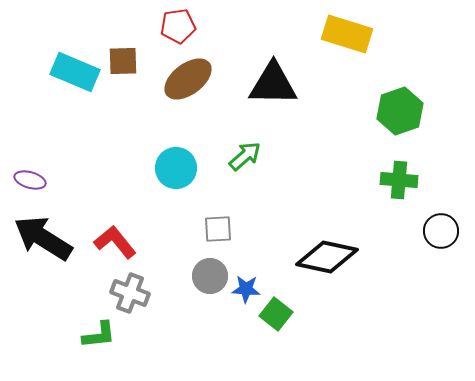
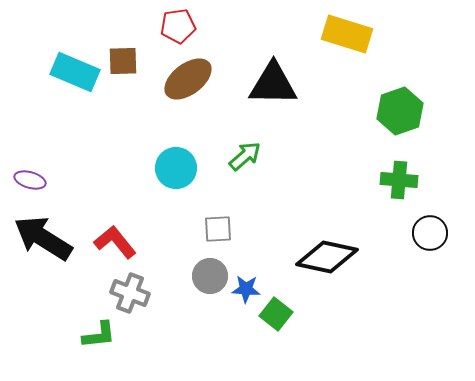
black circle: moved 11 px left, 2 px down
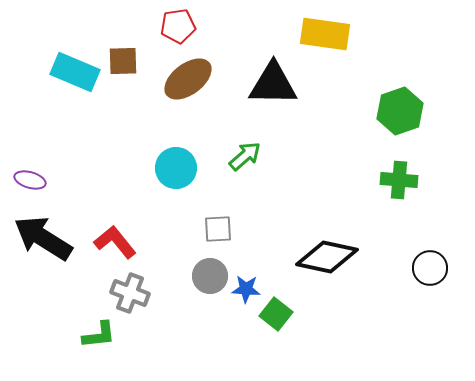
yellow rectangle: moved 22 px left; rotated 9 degrees counterclockwise
black circle: moved 35 px down
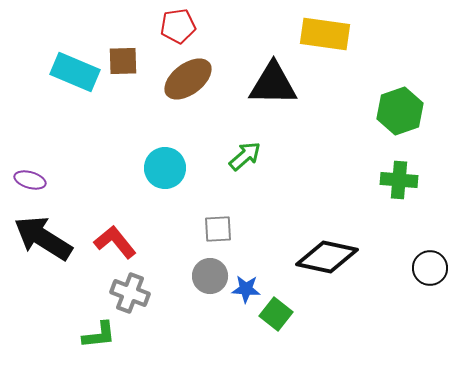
cyan circle: moved 11 px left
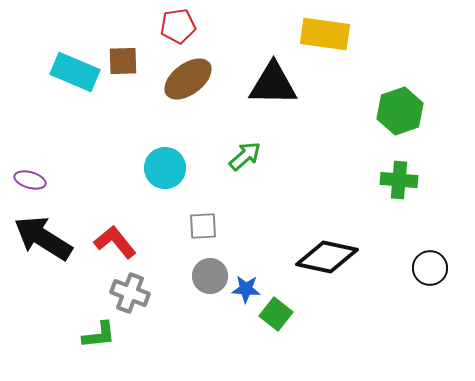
gray square: moved 15 px left, 3 px up
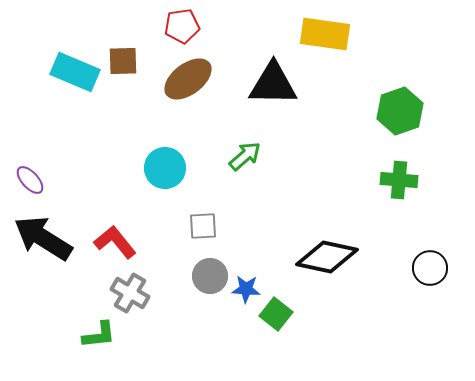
red pentagon: moved 4 px right
purple ellipse: rotated 32 degrees clockwise
gray cross: rotated 9 degrees clockwise
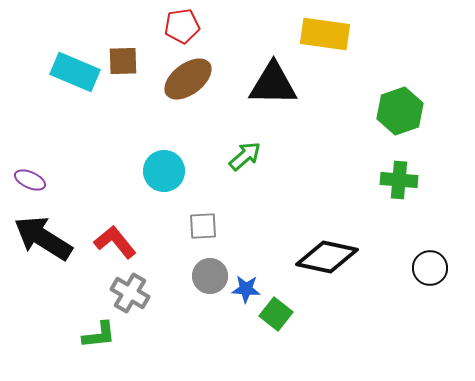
cyan circle: moved 1 px left, 3 px down
purple ellipse: rotated 24 degrees counterclockwise
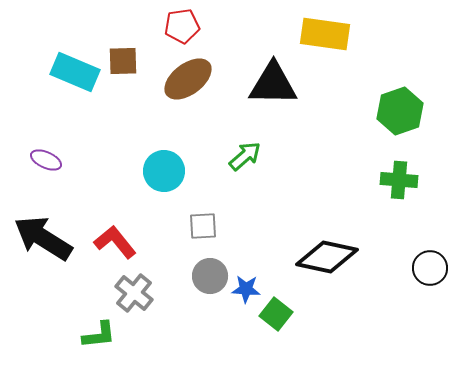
purple ellipse: moved 16 px right, 20 px up
gray cross: moved 4 px right; rotated 9 degrees clockwise
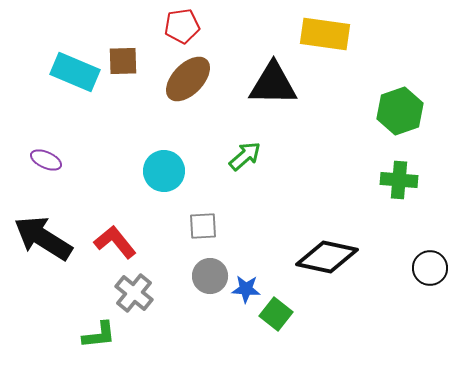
brown ellipse: rotated 9 degrees counterclockwise
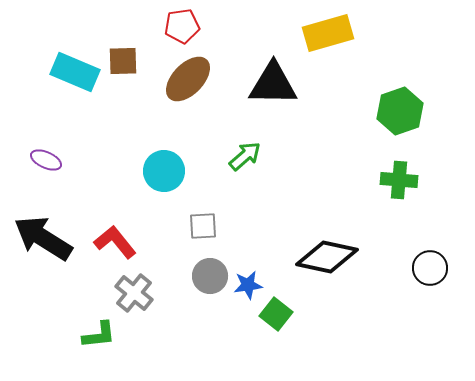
yellow rectangle: moved 3 px right, 1 px up; rotated 24 degrees counterclockwise
blue star: moved 2 px right, 4 px up; rotated 12 degrees counterclockwise
